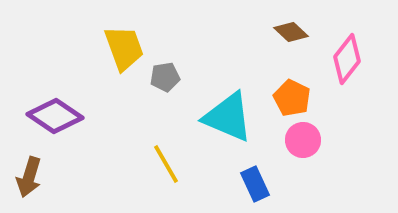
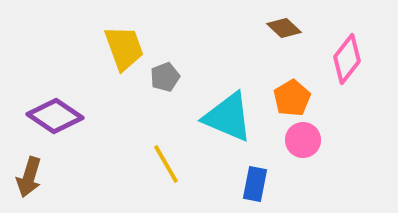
brown diamond: moved 7 px left, 4 px up
gray pentagon: rotated 12 degrees counterclockwise
orange pentagon: rotated 15 degrees clockwise
blue rectangle: rotated 36 degrees clockwise
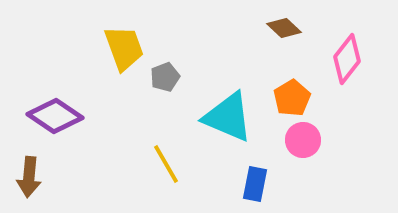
brown arrow: rotated 12 degrees counterclockwise
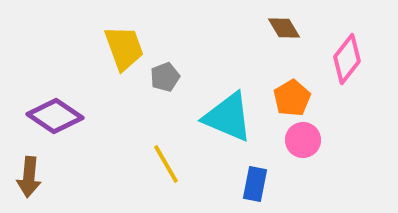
brown diamond: rotated 16 degrees clockwise
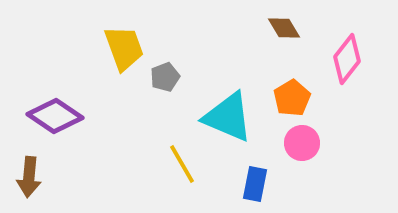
pink circle: moved 1 px left, 3 px down
yellow line: moved 16 px right
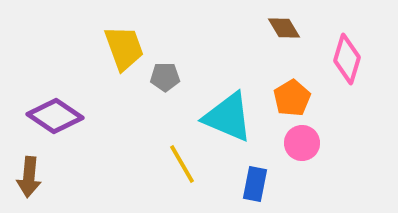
pink diamond: rotated 21 degrees counterclockwise
gray pentagon: rotated 20 degrees clockwise
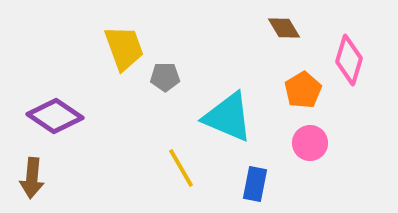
pink diamond: moved 2 px right, 1 px down
orange pentagon: moved 11 px right, 8 px up
pink circle: moved 8 px right
yellow line: moved 1 px left, 4 px down
brown arrow: moved 3 px right, 1 px down
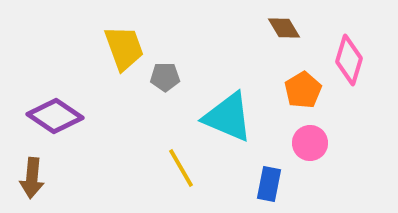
blue rectangle: moved 14 px right
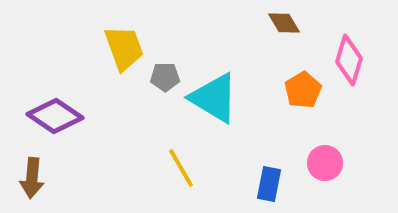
brown diamond: moved 5 px up
cyan triangle: moved 14 px left, 19 px up; rotated 8 degrees clockwise
pink circle: moved 15 px right, 20 px down
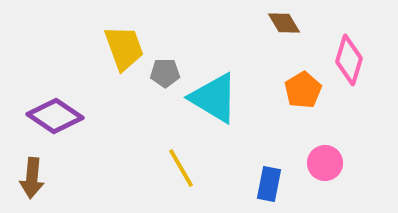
gray pentagon: moved 4 px up
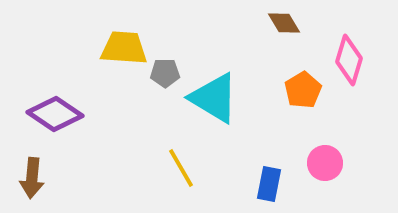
yellow trapezoid: rotated 66 degrees counterclockwise
purple diamond: moved 2 px up
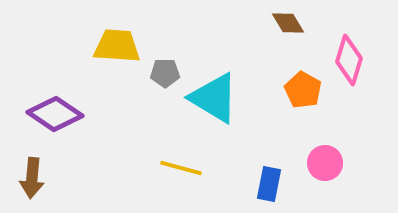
brown diamond: moved 4 px right
yellow trapezoid: moved 7 px left, 2 px up
orange pentagon: rotated 12 degrees counterclockwise
yellow line: rotated 45 degrees counterclockwise
